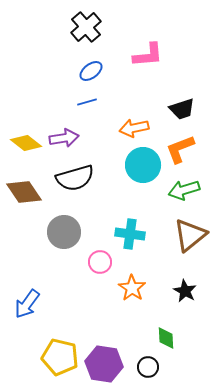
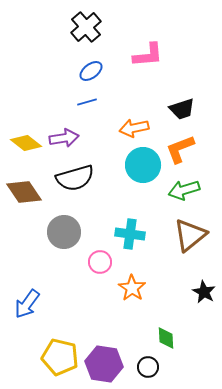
black star: moved 19 px right, 1 px down
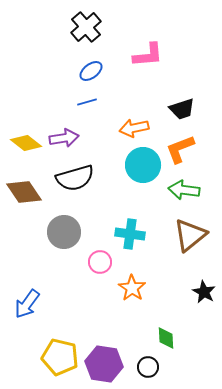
green arrow: rotated 24 degrees clockwise
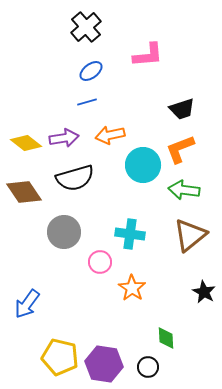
orange arrow: moved 24 px left, 7 px down
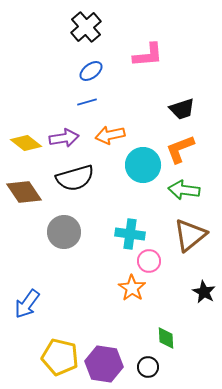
pink circle: moved 49 px right, 1 px up
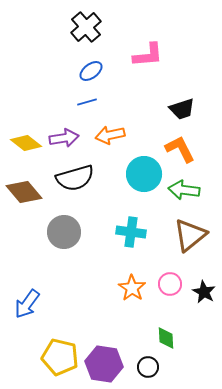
orange L-shape: rotated 84 degrees clockwise
cyan circle: moved 1 px right, 9 px down
brown diamond: rotated 6 degrees counterclockwise
cyan cross: moved 1 px right, 2 px up
pink circle: moved 21 px right, 23 px down
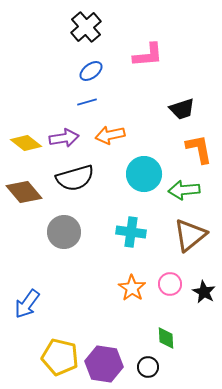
orange L-shape: moved 19 px right; rotated 16 degrees clockwise
green arrow: rotated 12 degrees counterclockwise
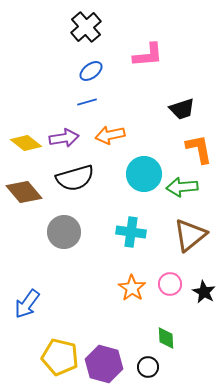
green arrow: moved 2 px left, 3 px up
purple hexagon: rotated 6 degrees clockwise
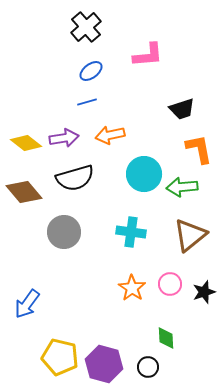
black star: rotated 25 degrees clockwise
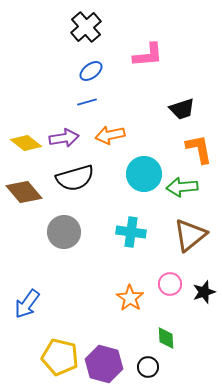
orange star: moved 2 px left, 10 px down
